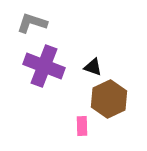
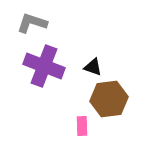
brown hexagon: rotated 18 degrees clockwise
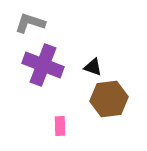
gray L-shape: moved 2 px left
purple cross: moved 1 px left, 1 px up
pink rectangle: moved 22 px left
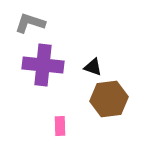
purple cross: rotated 15 degrees counterclockwise
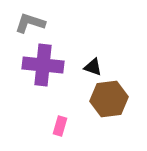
pink rectangle: rotated 18 degrees clockwise
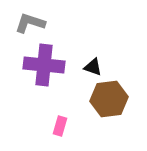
purple cross: moved 1 px right
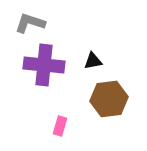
black triangle: moved 6 px up; rotated 30 degrees counterclockwise
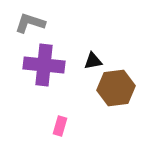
brown hexagon: moved 7 px right, 11 px up
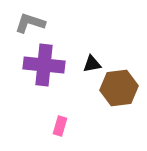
black triangle: moved 1 px left, 3 px down
brown hexagon: moved 3 px right
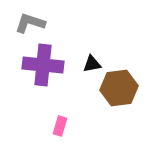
purple cross: moved 1 px left
